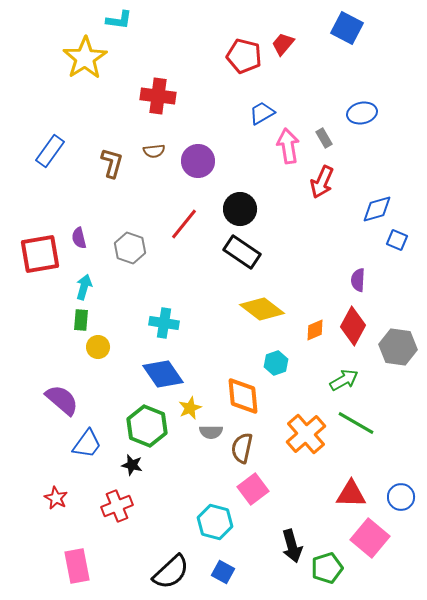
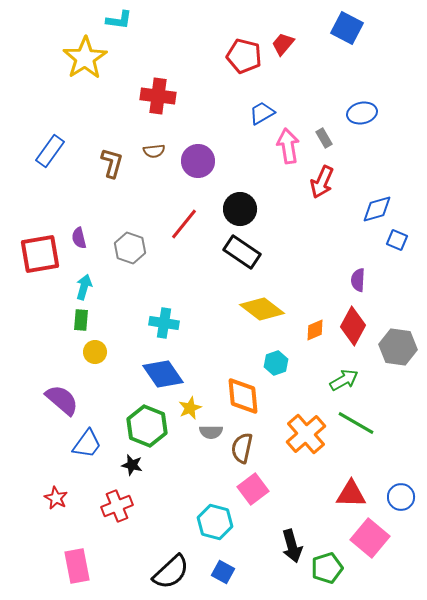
yellow circle at (98, 347): moved 3 px left, 5 px down
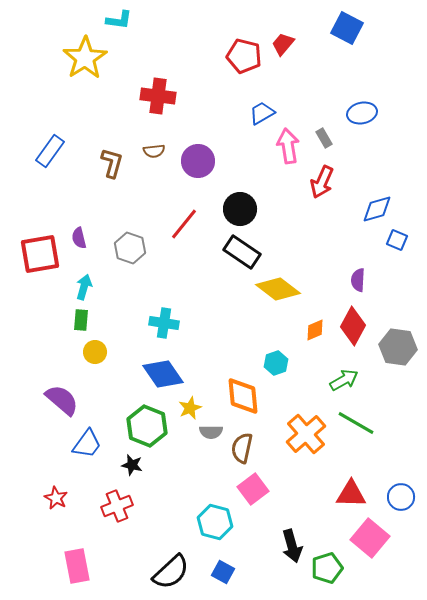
yellow diamond at (262, 309): moved 16 px right, 20 px up
